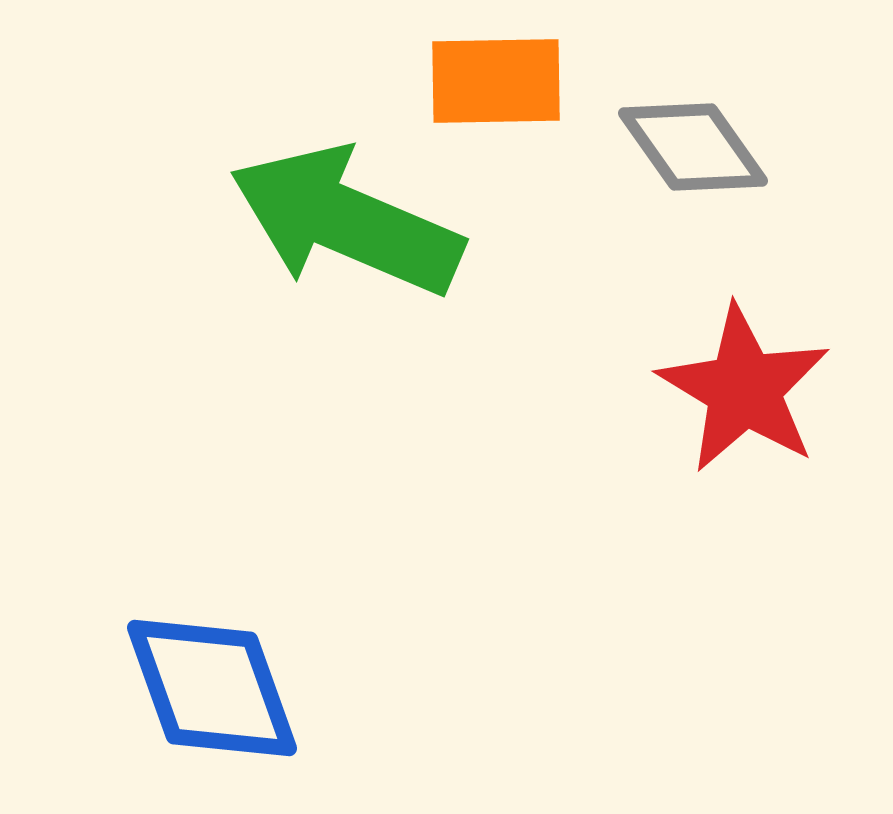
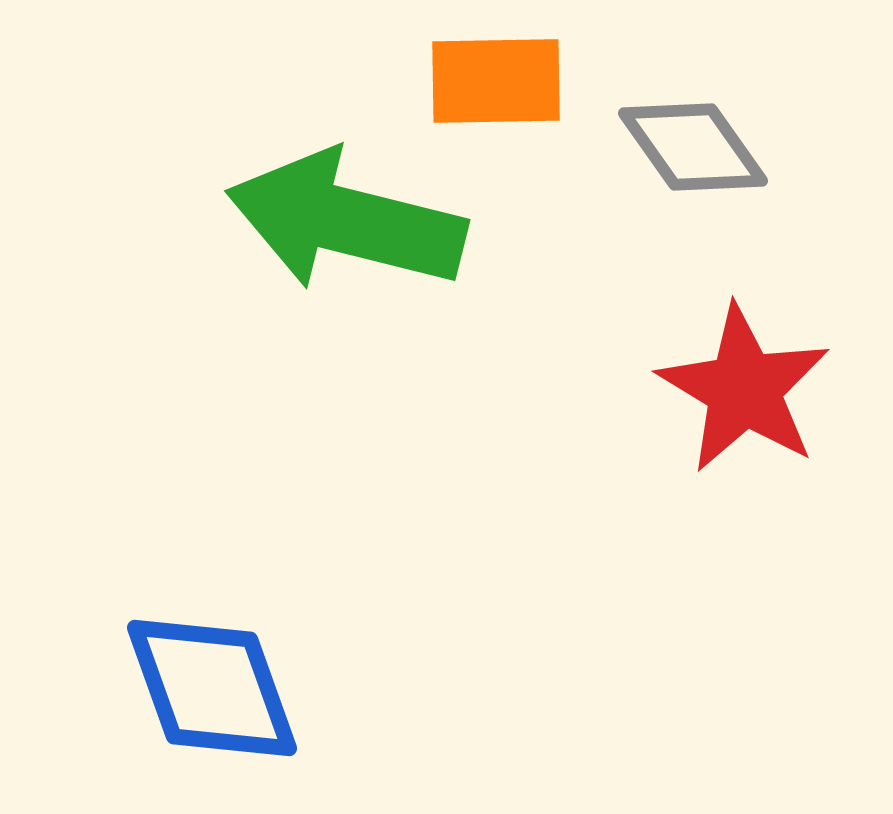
green arrow: rotated 9 degrees counterclockwise
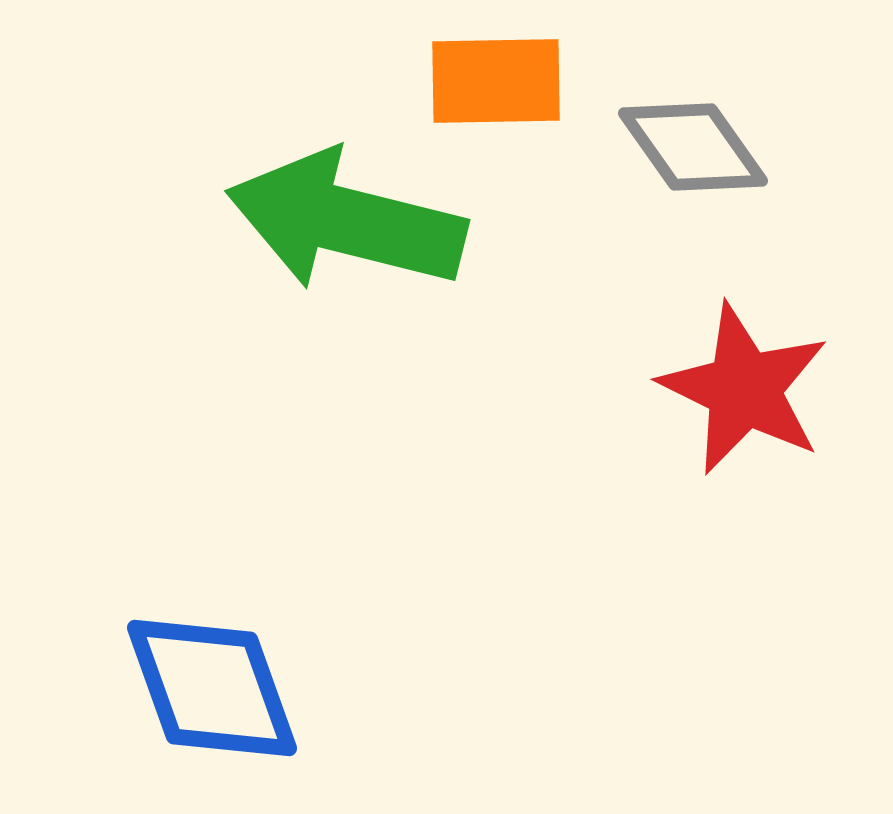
red star: rotated 5 degrees counterclockwise
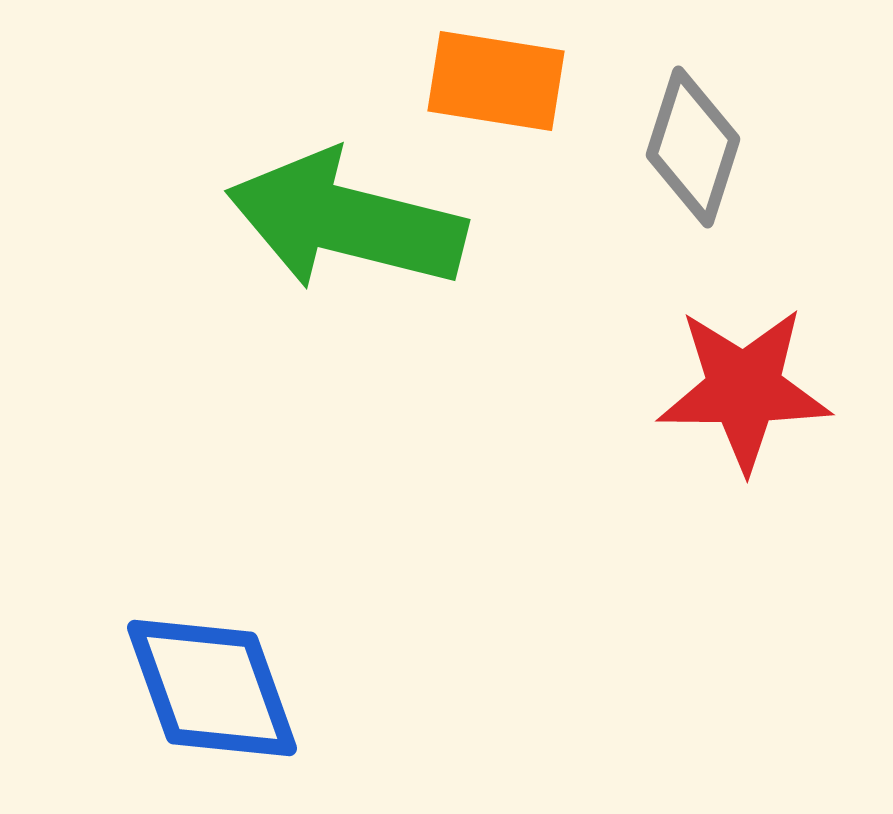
orange rectangle: rotated 10 degrees clockwise
gray diamond: rotated 53 degrees clockwise
red star: rotated 26 degrees counterclockwise
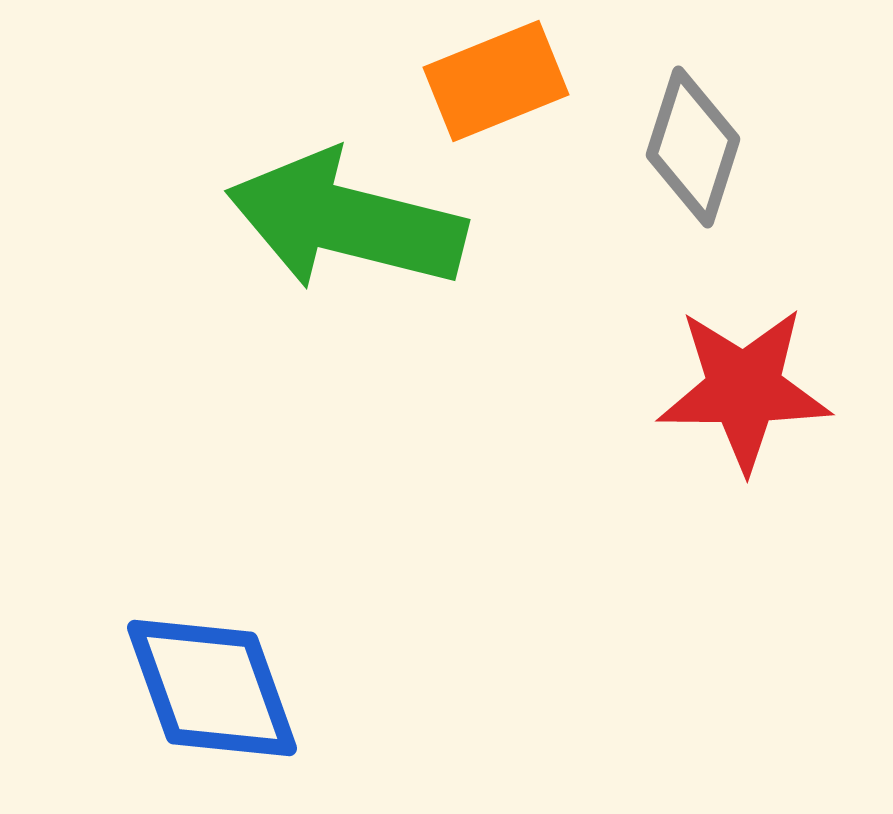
orange rectangle: rotated 31 degrees counterclockwise
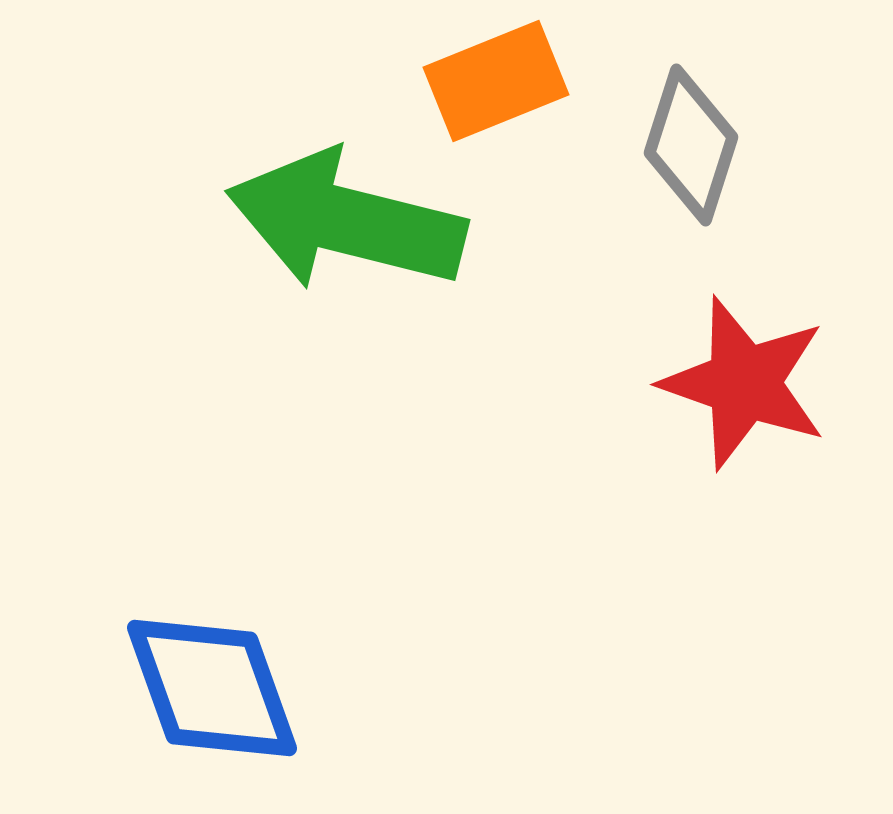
gray diamond: moved 2 px left, 2 px up
red star: moved 6 px up; rotated 19 degrees clockwise
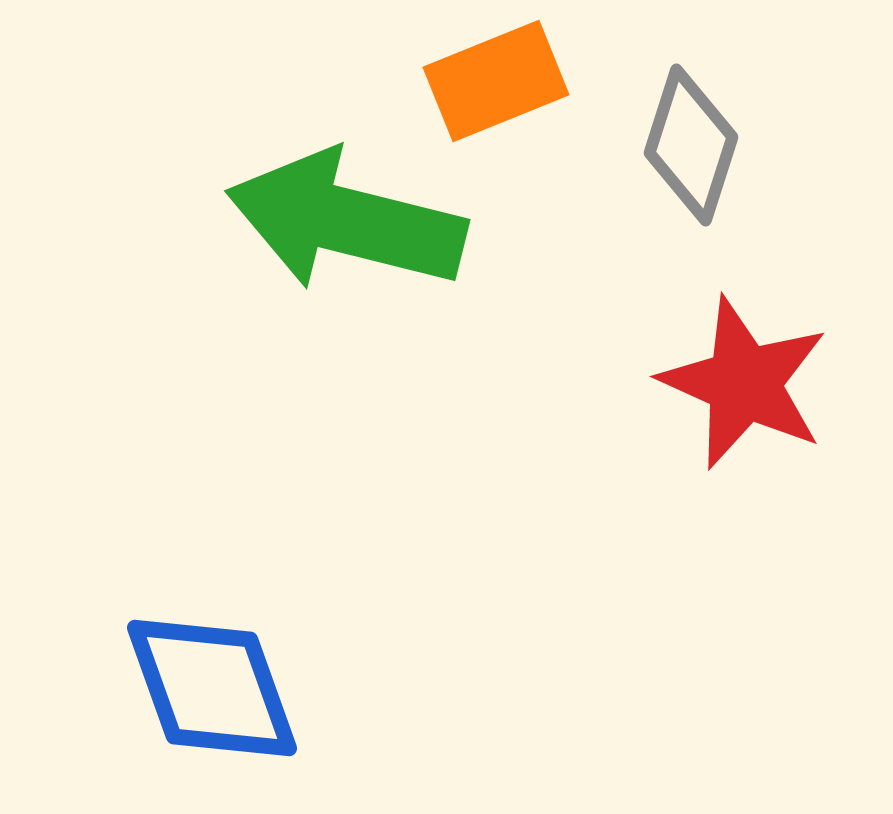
red star: rotated 5 degrees clockwise
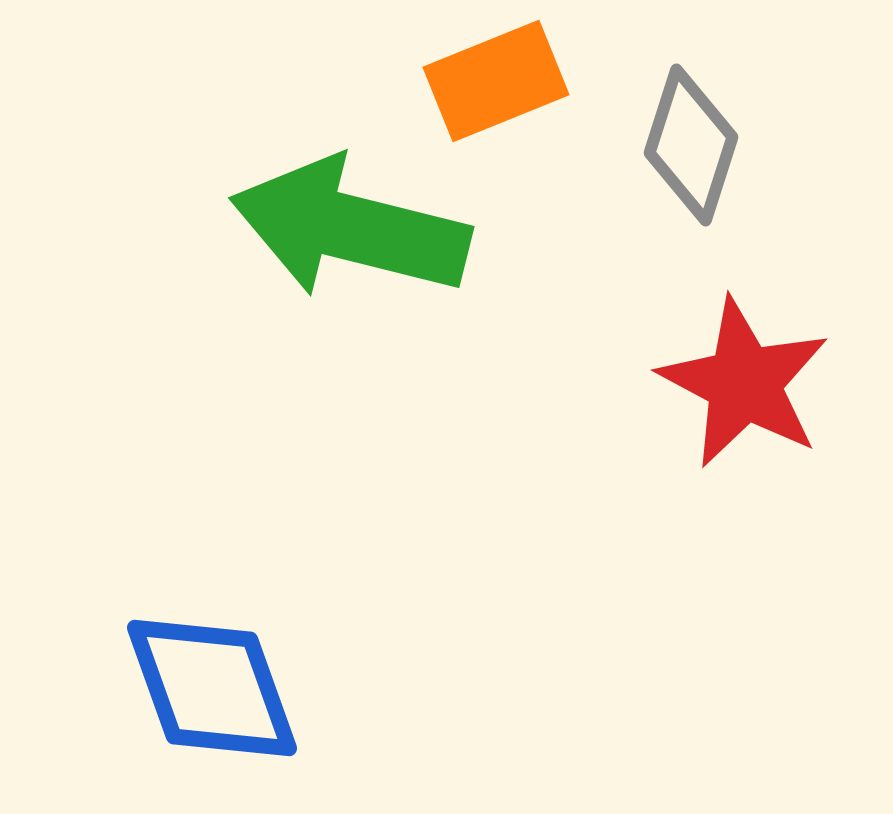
green arrow: moved 4 px right, 7 px down
red star: rotated 4 degrees clockwise
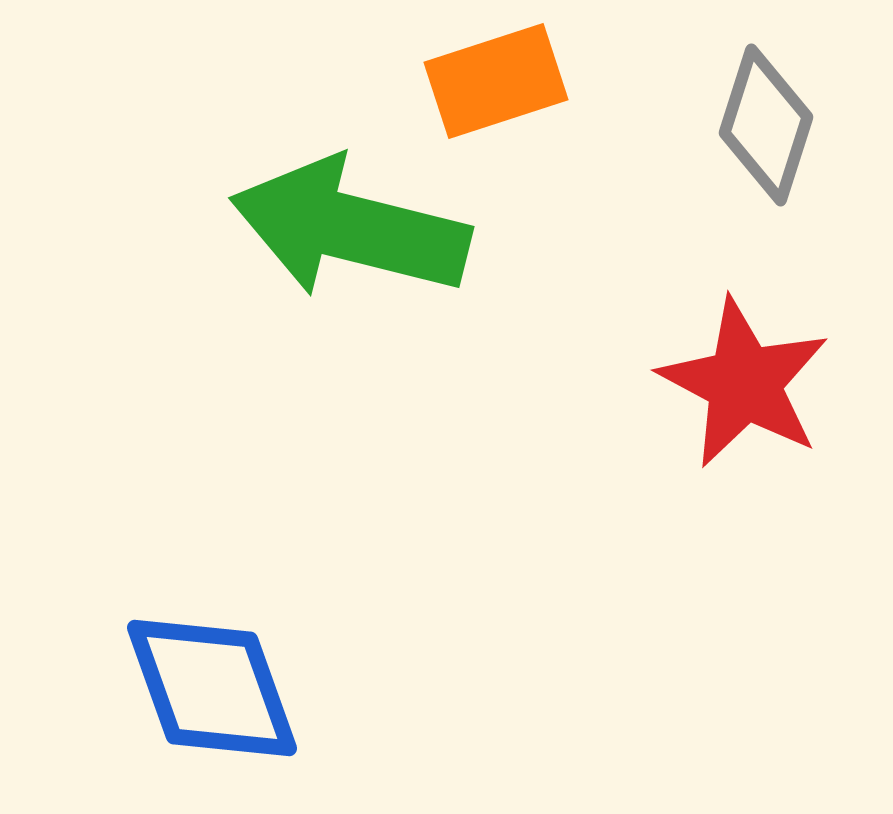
orange rectangle: rotated 4 degrees clockwise
gray diamond: moved 75 px right, 20 px up
